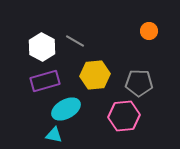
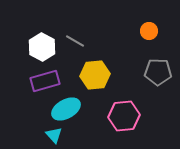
gray pentagon: moved 19 px right, 11 px up
cyan triangle: rotated 36 degrees clockwise
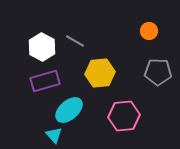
yellow hexagon: moved 5 px right, 2 px up
cyan ellipse: moved 3 px right, 1 px down; rotated 12 degrees counterclockwise
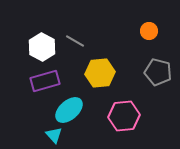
gray pentagon: rotated 12 degrees clockwise
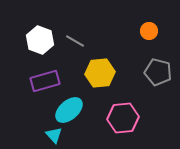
white hexagon: moved 2 px left, 7 px up; rotated 8 degrees counterclockwise
pink hexagon: moved 1 px left, 2 px down
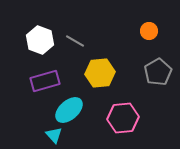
gray pentagon: rotated 28 degrees clockwise
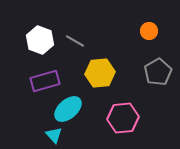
cyan ellipse: moved 1 px left, 1 px up
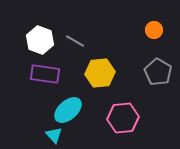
orange circle: moved 5 px right, 1 px up
gray pentagon: rotated 12 degrees counterclockwise
purple rectangle: moved 7 px up; rotated 24 degrees clockwise
cyan ellipse: moved 1 px down
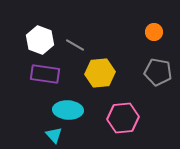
orange circle: moved 2 px down
gray line: moved 4 px down
gray pentagon: rotated 20 degrees counterclockwise
cyan ellipse: rotated 44 degrees clockwise
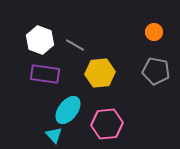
gray pentagon: moved 2 px left, 1 px up
cyan ellipse: rotated 56 degrees counterclockwise
pink hexagon: moved 16 px left, 6 px down
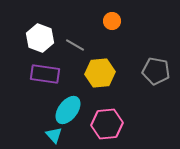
orange circle: moved 42 px left, 11 px up
white hexagon: moved 2 px up
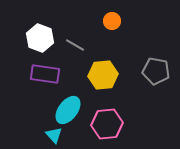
yellow hexagon: moved 3 px right, 2 px down
